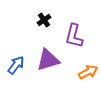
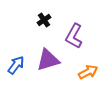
purple L-shape: rotated 15 degrees clockwise
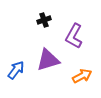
black cross: rotated 16 degrees clockwise
blue arrow: moved 5 px down
orange arrow: moved 6 px left, 4 px down
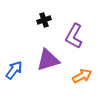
blue arrow: moved 2 px left
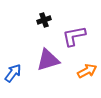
purple L-shape: rotated 50 degrees clockwise
blue arrow: moved 1 px left, 3 px down
orange arrow: moved 5 px right, 5 px up
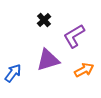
black cross: rotated 24 degrees counterclockwise
purple L-shape: rotated 20 degrees counterclockwise
orange arrow: moved 3 px left, 1 px up
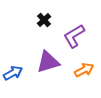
purple triangle: moved 2 px down
blue arrow: rotated 24 degrees clockwise
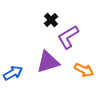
black cross: moved 7 px right
purple L-shape: moved 6 px left, 1 px down
orange arrow: rotated 54 degrees clockwise
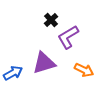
purple triangle: moved 4 px left, 1 px down
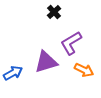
black cross: moved 3 px right, 8 px up
purple L-shape: moved 3 px right, 6 px down
purple triangle: moved 2 px right, 1 px up
